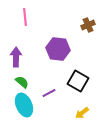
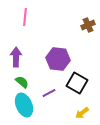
pink line: rotated 12 degrees clockwise
purple hexagon: moved 10 px down
black square: moved 1 px left, 2 px down
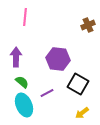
black square: moved 1 px right, 1 px down
purple line: moved 2 px left
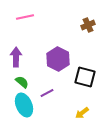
pink line: rotated 72 degrees clockwise
purple hexagon: rotated 20 degrees clockwise
black square: moved 7 px right, 7 px up; rotated 15 degrees counterclockwise
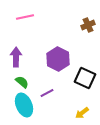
black square: moved 1 px down; rotated 10 degrees clockwise
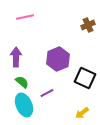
purple hexagon: rotated 10 degrees clockwise
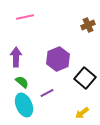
black square: rotated 15 degrees clockwise
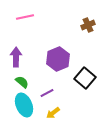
yellow arrow: moved 29 px left
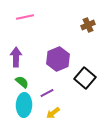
cyan ellipse: rotated 25 degrees clockwise
